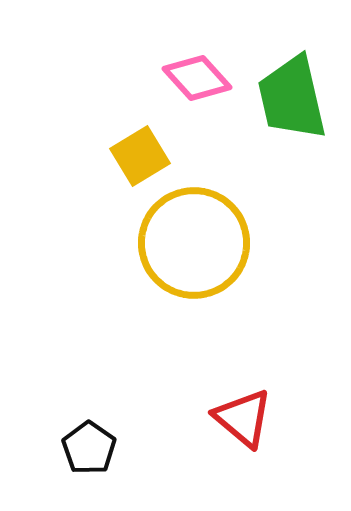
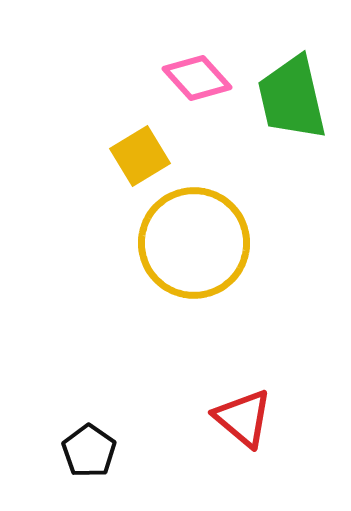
black pentagon: moved 3 px down
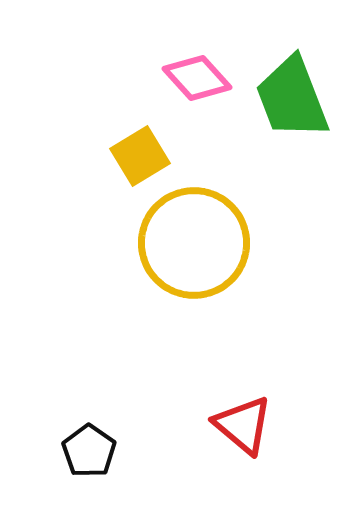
green trapezoid: rotated 8 degrees counterclockwise
red triangle: moved 7 px down
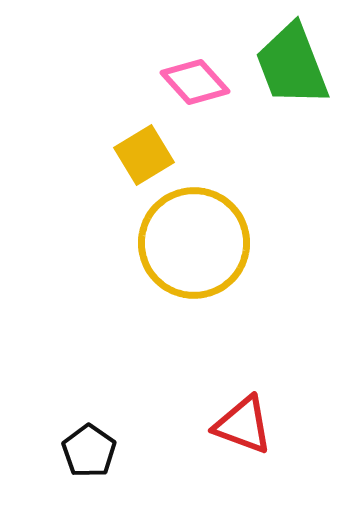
pink diamond: moved 2 px left, 4 px down
green trapezoid: moved 33 px up
yellow square: moved 4 px right, 1 px up
red triangle: rotated 20 degrees counterclockwise
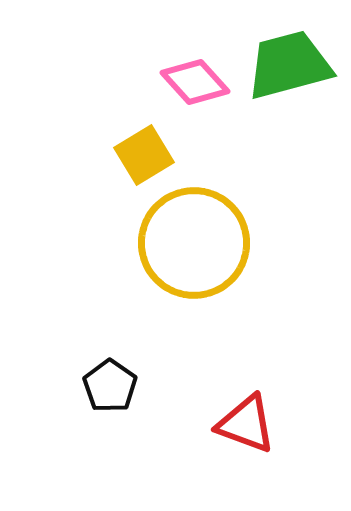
green trapezoid: moved 3 px left; rotated 96 degrees clockwise
red triangle: moved 3 px right, 1 px up
black pentagon: moved 21 px right, 65 px up
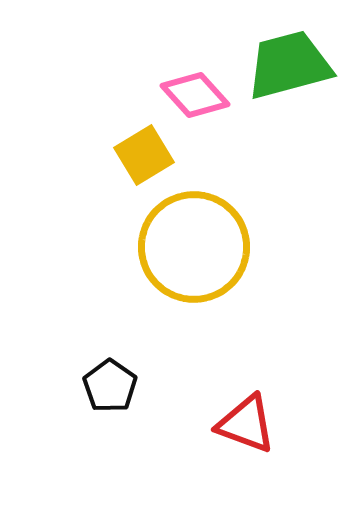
pink diamond: moved 13 px down
yellow circle: moved 4 px down
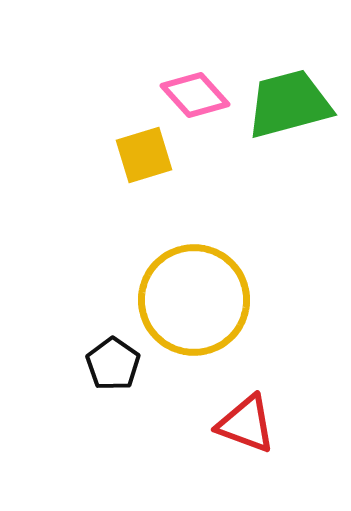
green trapezoid: moved 39 px down
yellow square: rotated 14 degrees clockwise
yellow circle: moved 53 px down
black pentagon: moved 3 px right, 22 px up
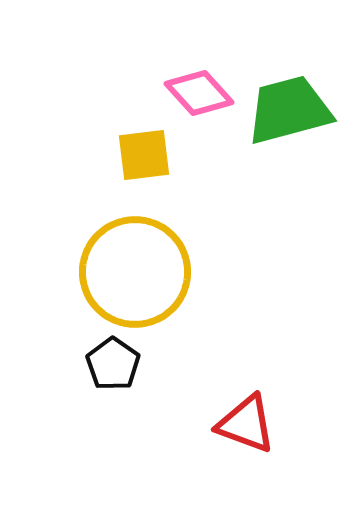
pink diamond: moved 4 px right, 2 px up
green trapezoid: moved 6 px down
yellow square: rotated 10 degrees clockwise
yellow circle: moved 59 px left, 28 px up
